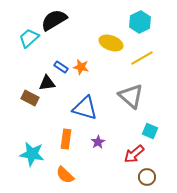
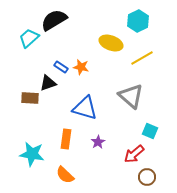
cyan hexagon: moved 2 px left, 1 px up
black triangle: moved 1 px right; rotated 12 degrees counterclockwise
brown rectangle: rotated 24 degrees counterclockwise
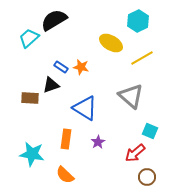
yellow ellipse: rotated 10 degrees clockwise
black triangle: moved 3 px right, 2 px down
blue triangle: rotated 16 degrees clockwise
red arrow: moved 1 px right, 1 px up
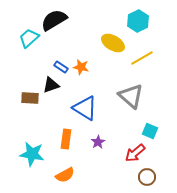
yellow ellipse: moved 2 px right
orange semicircle: rotated 72 degrees counterclockwise
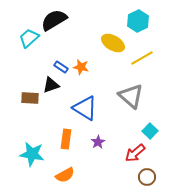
cyan square: rotated 21 degrees clockwise
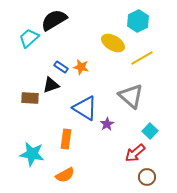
purple star: moved 9 px right, 18 px up
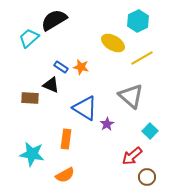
black triangle: rotated 42 degrees clockwise
red arrow: moved 3 px left, 3 px down
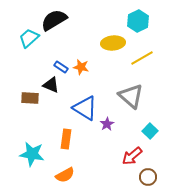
yellow ellipse: rotated 35 degrees counterclockwise
brown circle: moved 1 px right
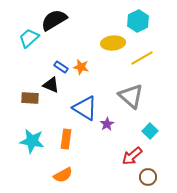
cyan star: moved 13 px up
orange semicircle: moved 2 px left
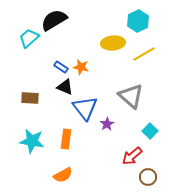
yellow line: moved 2 px right, 4 px up
black triangle: moved 14 px right, 2 px down
blue triangle: rotated 20 degrees clockwise
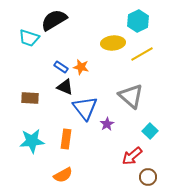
cyan trapezoid: rotated 120 degrees counterclockwise
yellow line: moved 2 px left
cyan star: rotated 15 degrees counterclockwise
